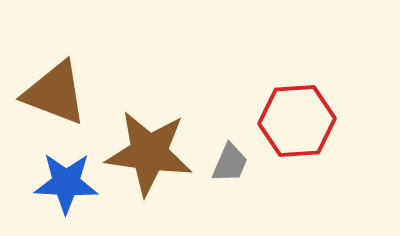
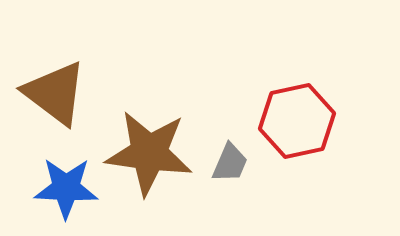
brown triangle: rotated 16 degrees clockwise
red hexagon: rotated 8 degrees counterclockwise
blue star: moved 5 px down
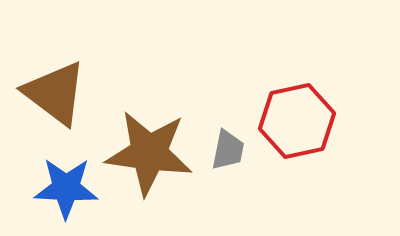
gray trapezoid: moved 2 px left, 13 px up; rotated 12 degrees counterclockwise
